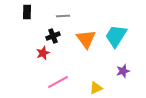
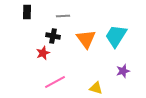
black cross: rotated 32 degrees clockwise
pink line: moved 3 px left
yellow triangle: rotated 40 degrees clockwise
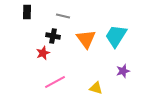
gray line: rotated 16 degrees clockwise
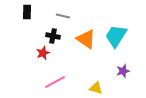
orange triangle: rotated 20 degrees counterclockwise
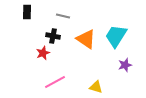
purple star: moved 2 px right, 6 px up
yellow triangle: moved 1 px up
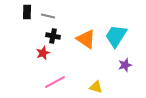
gray line: moved 15 px left
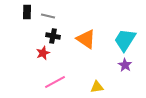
cyan trapezoid: moved 9 px right, 4 px down
purple star: rotated 24 degrees counterclockwise
yellow triangle: moved 1 px right; rotated 24 degrees counterclockwise
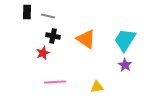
pink line: rotated 25 degrees clockwise
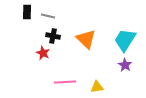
orange triangle: rotated 10 degrees clockwise
red star: rotated 24 degrees counterclockwise
pink line: moved 10 px right
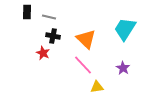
gray line: moved 1 px right, 1 px down
cyan trapezoid: moved 11 px up
purple star: moved 2 px left, 3 px down
pink line: moved 18 px right, 17 px up; rotated 50 degrees clockwise
